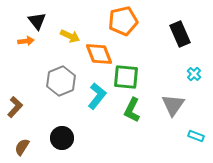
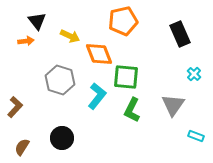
gray hexagon: moved 1 px left, 1 px up; rotated 20 degrees counterclockwise
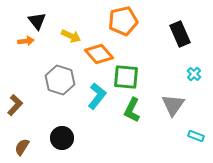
yellow arrow: moved 1 px right
orange diamond: rotated 20 degrees counterclockwise
brown L-shape: moved 2 px up
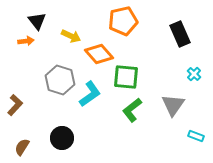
cyan L-shape: moved 7 px left, 2 px up; rotated 16 degrees clockwise
green L-shape: rotated 25 degrees clockwise
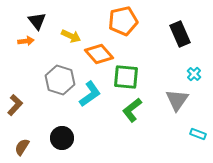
gray triangle: moved 4 px right, 5 px up
cyan rectangle: moved 2 px right, 2 px up
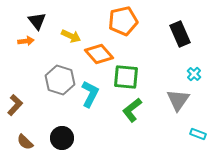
cyan L-shape: rotated 28 degrees counterclockwise
gray triangle: moved 1 px right
brown semicircle: moved 3 px right, 5 px up; rotated 78 degrees counterclockwise
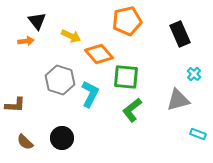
orange pentagon: moved 4 px right
gray triangle: rotated 40 degrees clockwise
brown L-shape: rotated 50 degrees clockwise
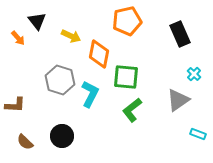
orange arrow: moved 8 px left, 3 px up; rotated 56 degrees clockwise
orange diamond: rotated 52 degrees clockwise
gray triangle: rotated 20 degrees counterclockwise
black circle: moved 2 px up
